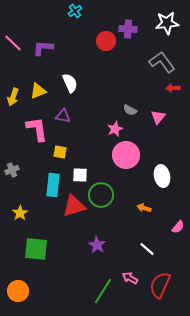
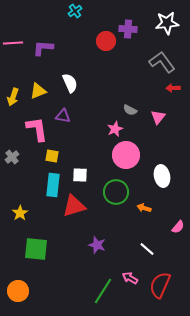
pink line: rotated 48 degrees counterclockwise
yellow square: moved 8 px left, 4 px down
gray cross: moved 13 px up; rotated 16 degrees counterclockwise
green circle: moved 15 px right, 3 px up
purple star: rotated 12 degrees counterclockwise
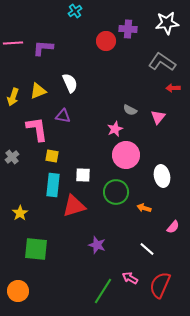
gray L-shape: rotated 20 degrees counterclockwise
white square: moved 3 px right
pink semicircle: moved 5 px left
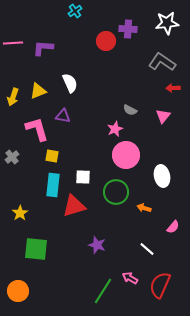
pink triangle: moved 5 px right, 1 px up
pink L-shape: rotated 8 degrees counterclockwise
white square: moved 2 px down
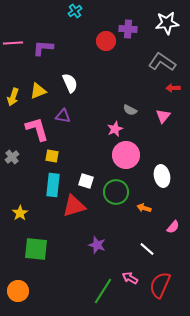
white square: moved 3 px right, 4 px down; rotated 14 degrees clockwise
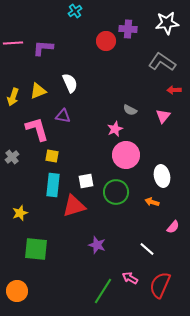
red arrow: moved 1 px right, 2 px down
white square: rotated 28 degrees counterclockwise
orange arrow: moved 8 px right, 6 px up
yellow star: rotated 14 degrees clockwise
orange circle: moved 1 px left
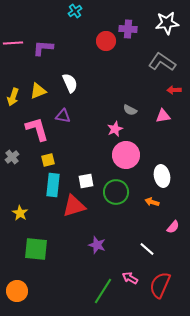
pink triangle: rotated 42 degrees clockwise
yellow square: moved 4 px left, 4 px down; rotated 24 degrees counterclockwise
yellow star: rotated 21 degrees counterclockwise
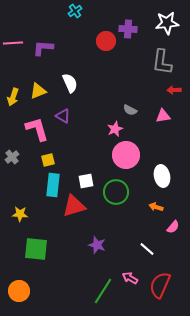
gray L-shape: rotated 116 degrees counterclockwise
purple triangle: rotated 21 degrees clockwise
orange arrow: moved 4 px right, 5 px down
yellow star: moved 1 px down; rotated 28 degrees counterclockwise
orange circle: moved 2 px right
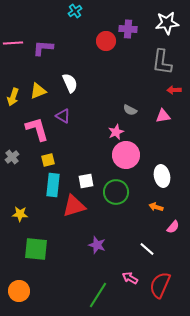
pink star: moved 1 px right, 3 px down
green line: moved 5 px left, 4 px down
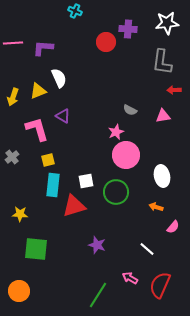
cyan cross: rotated 32 degrees counterclockwise
red circle: moved 1 px down
white semicircle: moved 11 px left, 5 px up
